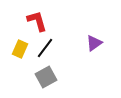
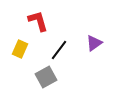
red L-shape: moved 1 px right
black line: moved 14 px right, 2 px down
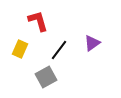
purple triangle: moved 2 px left
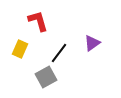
black line: moved 3 px down
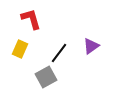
red L-shape: moved 7 px left, 2 px up
purple triangle: moved 1 px left, 3 px down
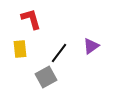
yellow rectangle: rotated 30 degrees counterclockwise
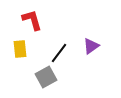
red L-shape: moved 1 px right, 1 px down
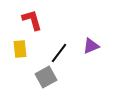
purple triangle: rotated 12 degrees clockwise
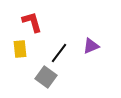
red L-shape: moved 2 px down
gray square: rotated 25 degrees counterclockwise
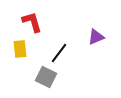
purple triangle: moved 5 px right, 9 px up
gray square: rotated 10 degrees counterclockwise
